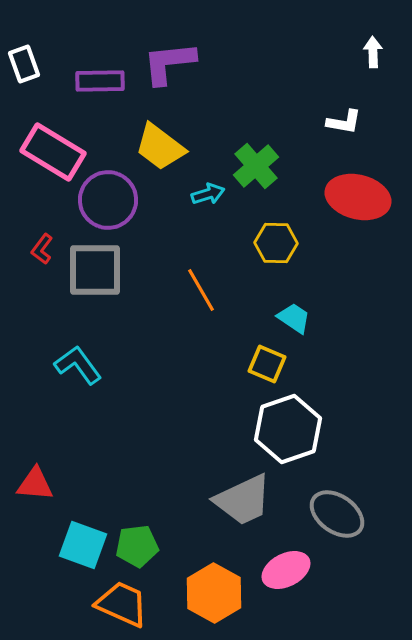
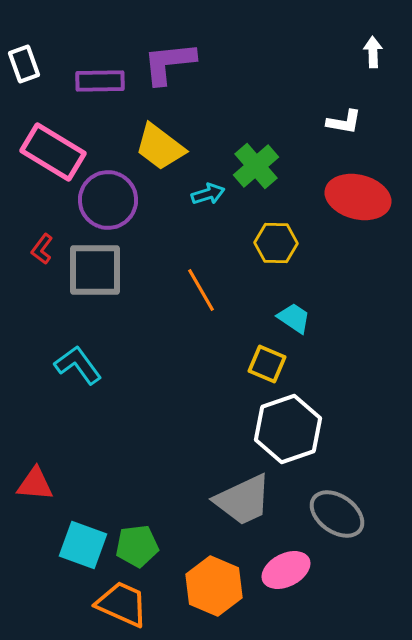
orange hexagon: moved 7 px up; rotated 6 degrees counterclockwise
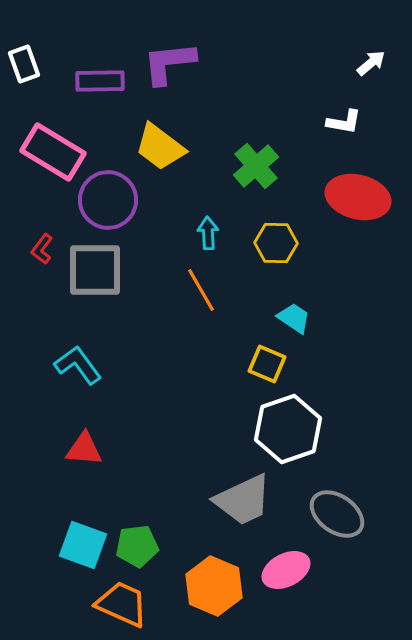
white arrow: moved 2 px left, 11 px down; rotated 52 degrees clockwise
cyan arrow: moved 39 px down; rotated 76 degrees counterclockwise
red triangle: moved 49 px right, 35 px up
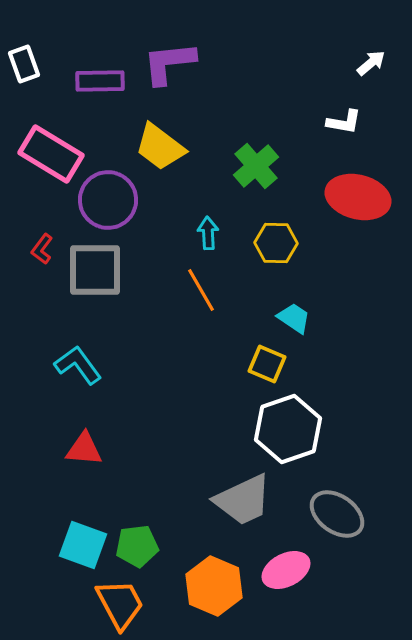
pink rectangle: moved 2 px left, 2 px down
orange trapezoid: moved 2 px left; rotated 38 degrees clockwise
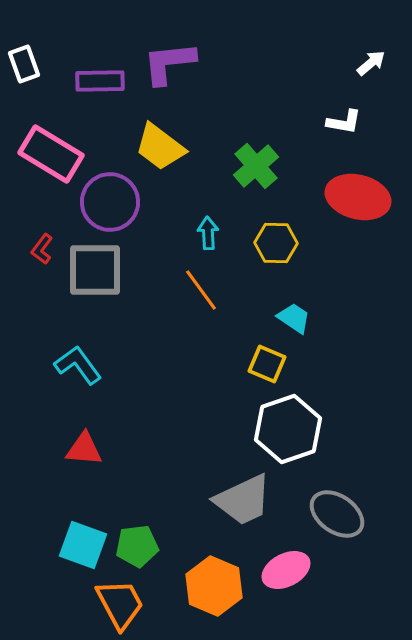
purple circle: moved 2 px right, 2 px down
orange line: rotated 6 degrees counterclockwise
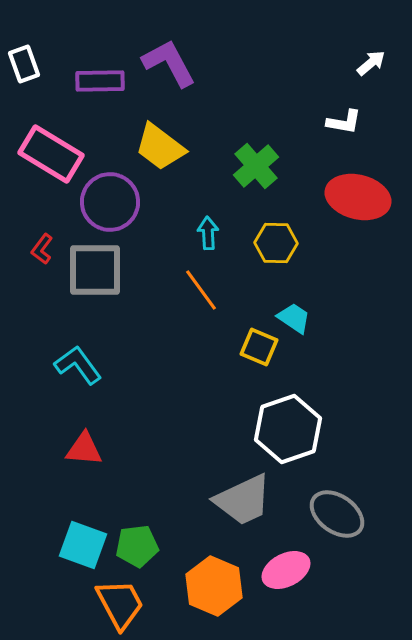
purple L-shape: rotated 68 degrees clockwise
yellow square: moved 8 px left, 17 px up
